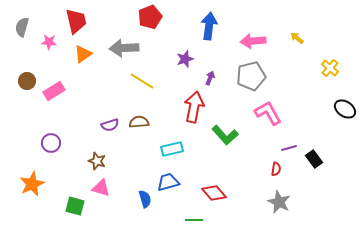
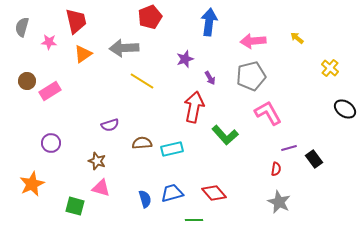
blue arrow: moved 4 px up
purple arrow: rotated 128 degrees clockwise
pink rectangle: moved 4 px left
brown semicircle: moved 3 px right, 21 px down
blue trapezoid: moved 4 px right, 11 px down
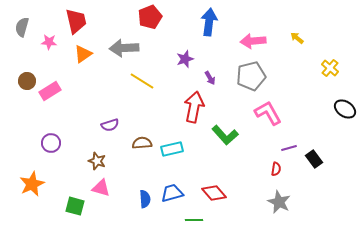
blue semicircle: rotated 12 degrees clockwise
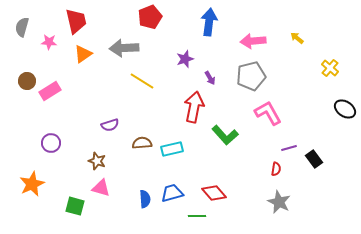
green line: moved 3 px right, 4 px up
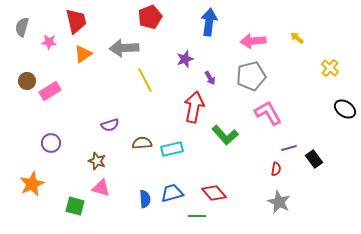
yellow line: moved 3 px right, 1 px up; rotated 30 degrees clockwise
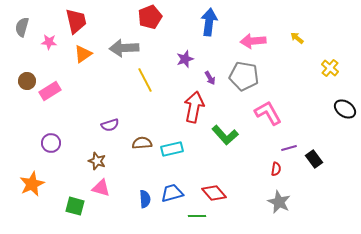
gray pentagon: moved 7 px left; rotated 24 degrees clockwise
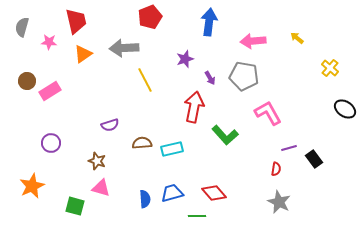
orange star: moved 2 px down
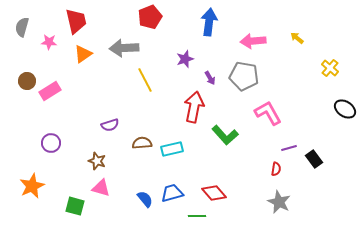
blue semicircle: rotated 36 degrees counterclockwise
